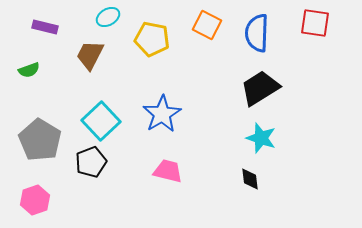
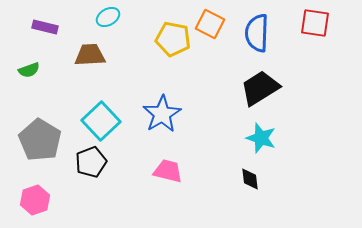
orange square: moved 3 px right, 1 px up
yellow pentagon: moved 21 px right
brown trapezoid: rotated 60 degrees clockwise
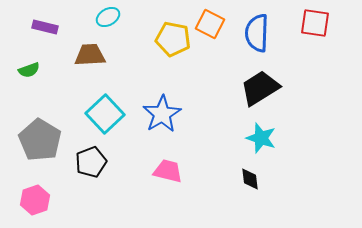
cyan square: moved 4 px right, 7 px up
